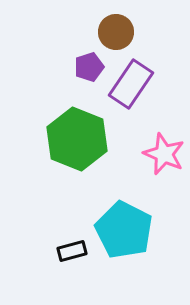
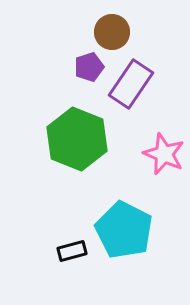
brown circle: moved 4 px left
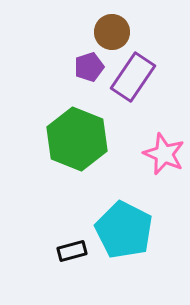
purple rectangle: moved 2 px right, 7 px up
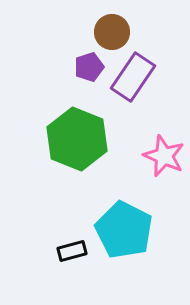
pink star: moved 2 px down
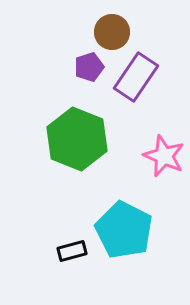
purple rectangle: moved 3 px right
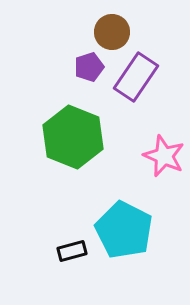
green hexagon: moved 4 px left, 2 px up
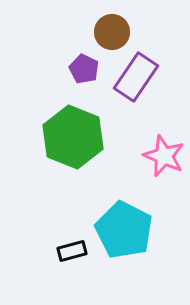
purple pentagon: moved 5 px left, 2 px down; rotated 28 degrees counterclockwise
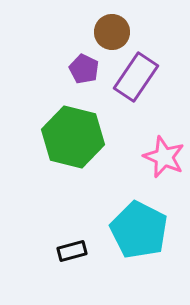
green hexagon: rotated 8 degrees counterclockwise
pink star: moved 1 px down
cyan pentagon: moved 15 px right
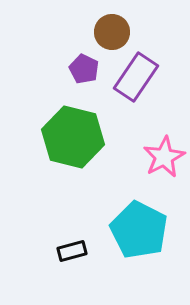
pink star: rotated 21 degrees clockwise
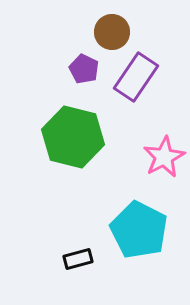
black rectangle: moved 6 px right, 8 px down
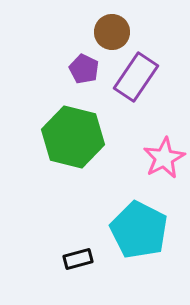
pink star: moved 1 px down
